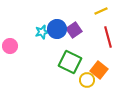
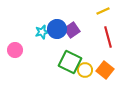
yellow line: moved 2 px right
purple square: moved 2 px left
pink circle: moved 5 px right, 4 px down
orange square: moved 6 px right
yellow circle: moved 2 px left, 10 px up
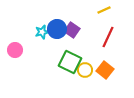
yellow line: moved 1 px right, 1 px up
purple square: rotated 21 degrees counterclockwise
red line: rotated 40 degrees clockwise
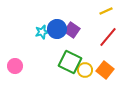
yellow line: moved 2 px right, 1 px down
red line: rotated 15 degrees clockwise
pink circle: moved 16 px down
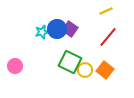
purple square: moved 2 px left, 1 px up
